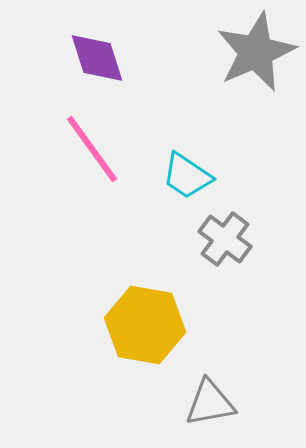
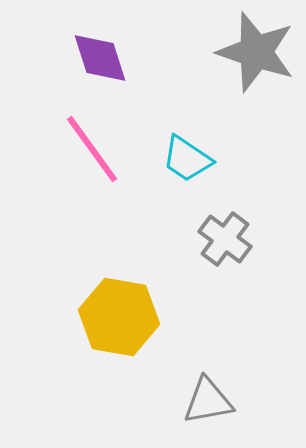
gray star: rotated 30 degrees counterclockwise
purple diamond: moved 3 px right
cyan trapezoid: moved 17 px up
yellow hexagon: moved 26 px left, 8 px up
gray triangle: moved 2 px left, 2 px up
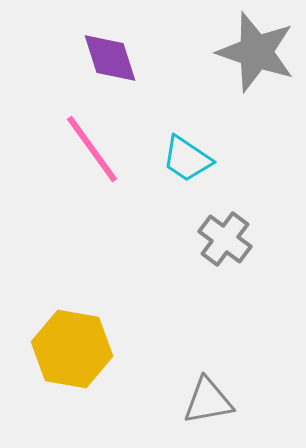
purple diamond: moved 10 px right
yellow hexagon: moved 47 px left, 32 px down
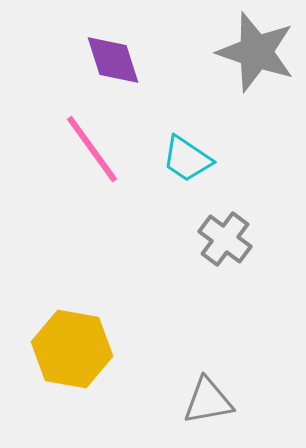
purple diamond: moved 3 px right, 2 px down
